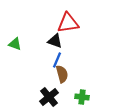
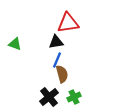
black triangle: moved 1 px right, 1 px down; rotated 28 degrees counterclockwise
green cross: moved 8 px left; rotated 32 degrees counterclockwise
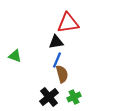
green triangle: moved 12 px down
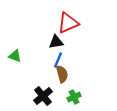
red triangle: rotated 15 degrees counterclockwise
blue line: moved 1 px right
black cross: moved 6 px left, 1 px up
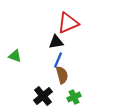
brown semicircle: moved 1 px down
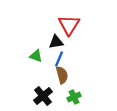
red triangle: moved 1 px right, 2 px down; rotated 35 degrees counterclockwise
green triangle: moved 21 px right
blue line: moved 1 px right, 1 px up
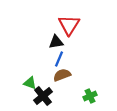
green triangle: moved 6 px left, 27 px down
brown semicircle: rotated 96 degrees counterclockwise
green cross: moved 16 px right, 1 px up
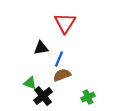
red triangle: moved 4 px left, 2 px up
black triangle: moved 15 px left, 6 px down
green cross: moved 2 px left, 1 px down
